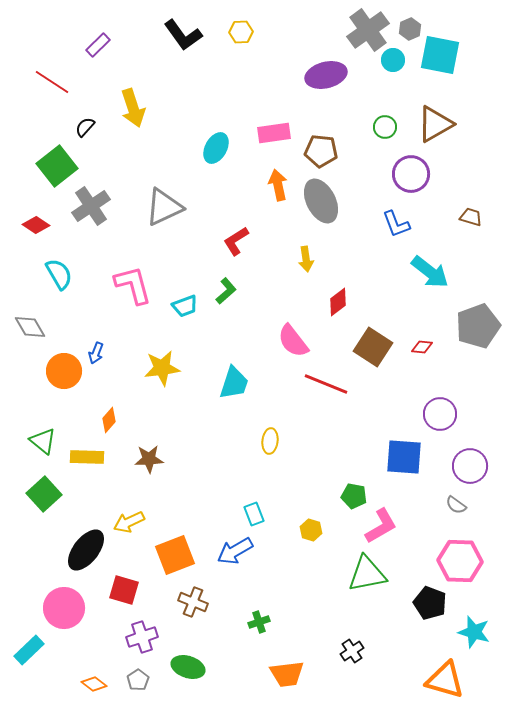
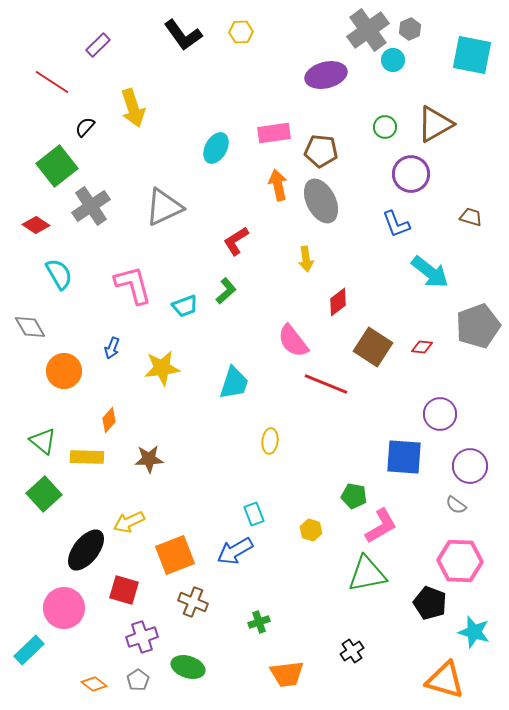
cyan square at (440, 55): moved 32 px right
blue arrow at (96, 353): moved 16 px right, 5 px up
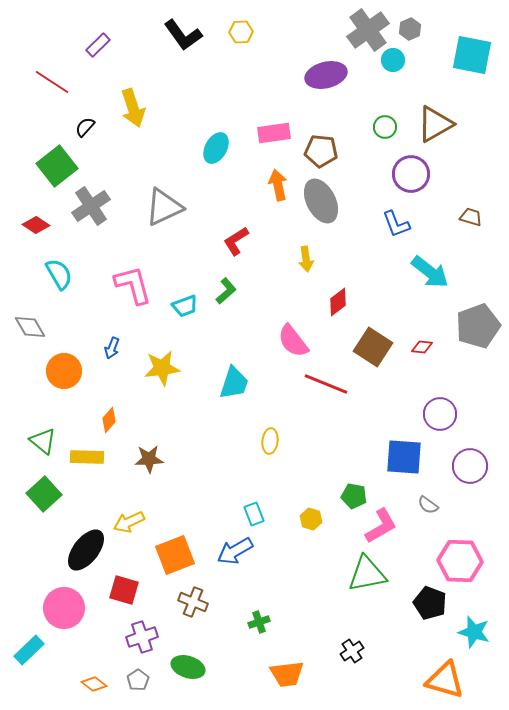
gray semicircle at (456, 505): moved 28 px left
yellow hexagon at (311, 530): moved 11 px up
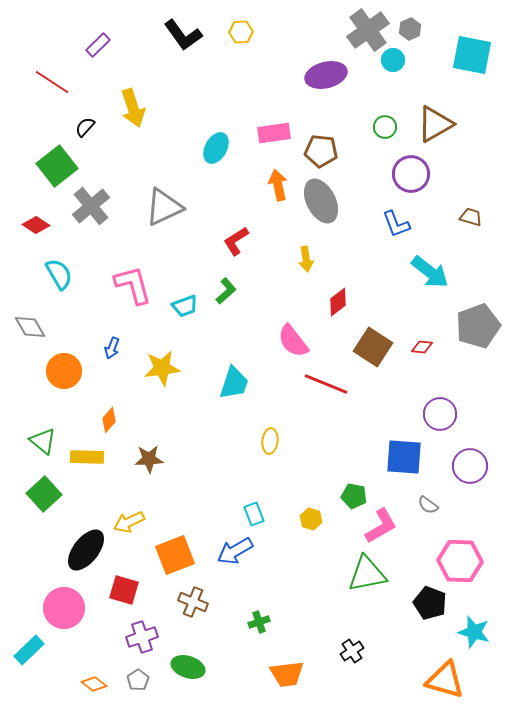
gray cross at (91, 206): rotated 6 degrees counterclockwise
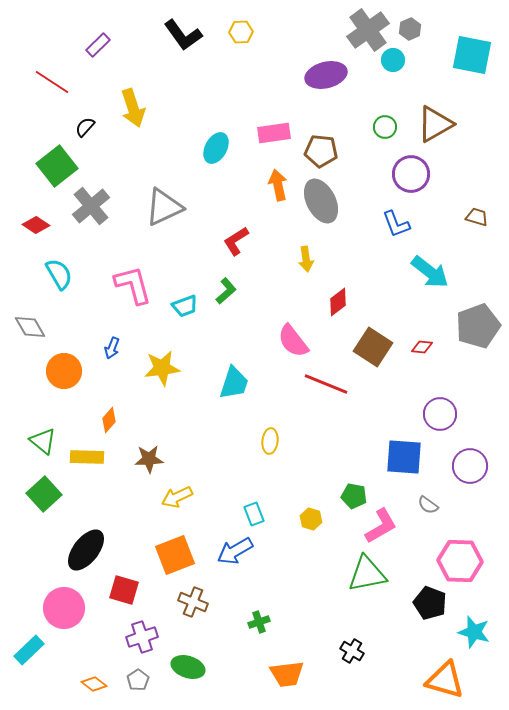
brown trapezoid at (471, 217): moved 6 px right
yellow arrow at (129, 522): moved 48 px right, 25 px up
black cross at (352, 651): rotated 25 degrees counterclockwise
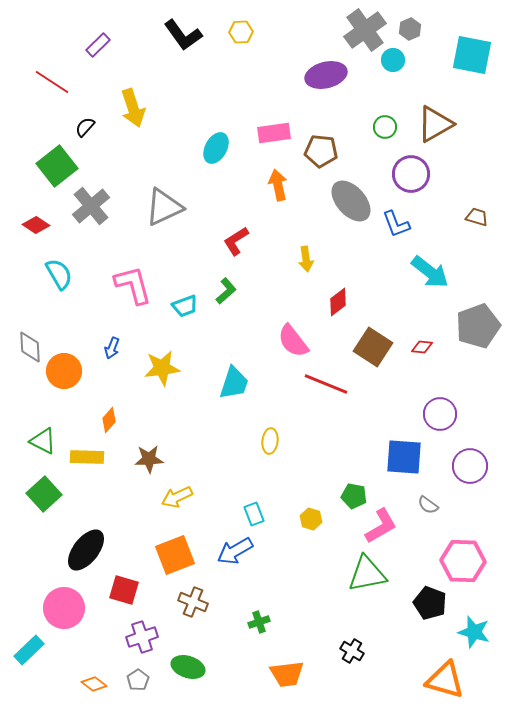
gray cross at (368, 30): moved 3 px left
gray ellipse at (321, 201): moved 30 px right; rotated 15 degrees counterclockwise
gray diamond at (30, 327): moved 20 px down; rotated 28 degrees clockwise
green triangle at (43, 441): rotated 12 degrees counterclockwise
pink hexagon at (460, 561): moved 3 px right
